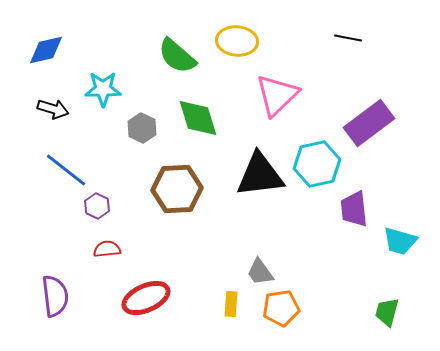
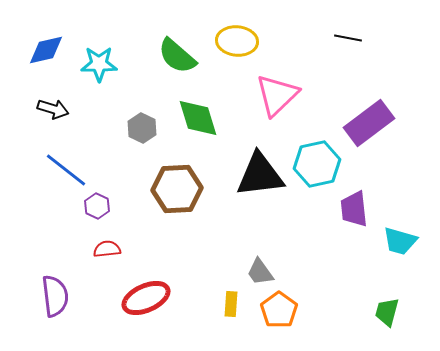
cyan star: moved 4 px left, 25 px up
orange pentagon: moved 2 px left, 2 px down; rotated 27 degrees counterclockwise
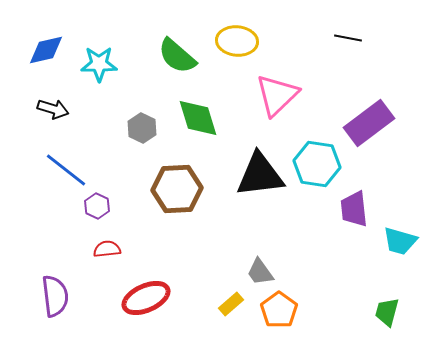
cyan hexagon: rotated 21 degrees clockwise
yellow rectangle: rotated 45 degrees clockwise
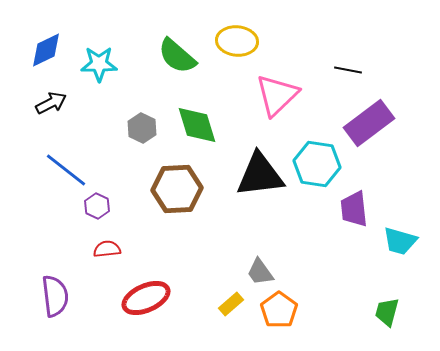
black line: moved 32 px down
blue diamond: rotated 12 degrees counterclockwise
black arrow: moved 2 px left, 6 px up; rotated 44 degrees counterclockwise
green diamond: moved 1 px left, 7 px down
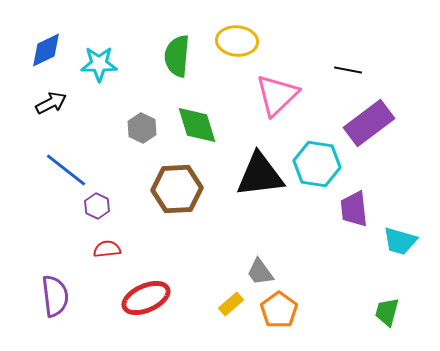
green semicircle: rotated 54 degrees clockwise
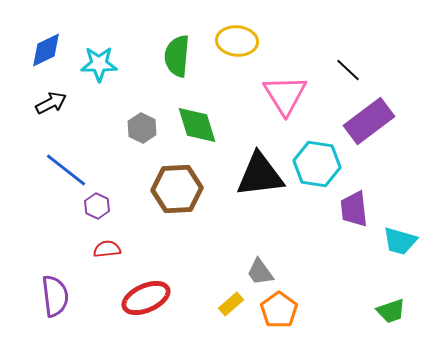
black line: rotated 32 degrees clockwise
pink triangle: moved 8 px right; rotated 18 degrees counterclockwise
purple rectangle: moved 2 px up
green trapezoid: moved 4 px right, 1 px up; rotated 124 degrees counterclockwise
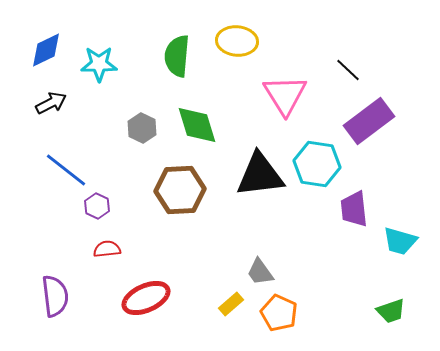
brown hexagon: moved 3 px right, 1 px down
orange pentagon: moved 3 px down; rotated 12 degrees counterclockwise
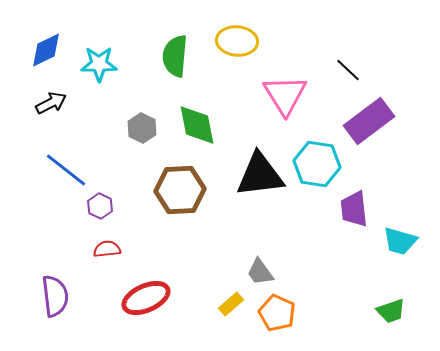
green semicircle: moved 2 px left
green diamond: rotated 6 degrees clockwise
purple hexagon: moved 3 px right
orange pentagon: moved 2 px left
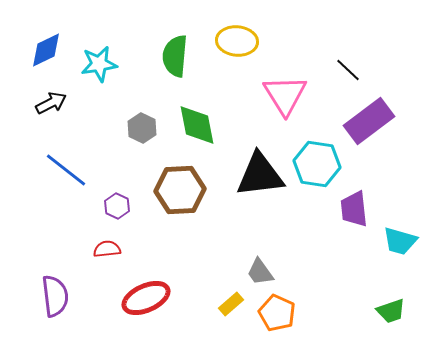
cyan star: rotated 9 degrees counterclockwise
purple hexagon: moved 17 px right
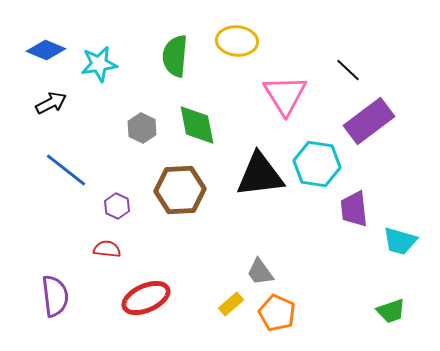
blue diamond: rotated 48 degrees clockwise
red semicircle: rotated 12 degrees clockwise
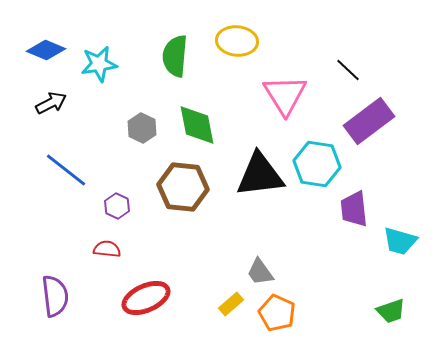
brown hexagon: moved 3 px right, 3 px up; rotated 9 degrees clockwise
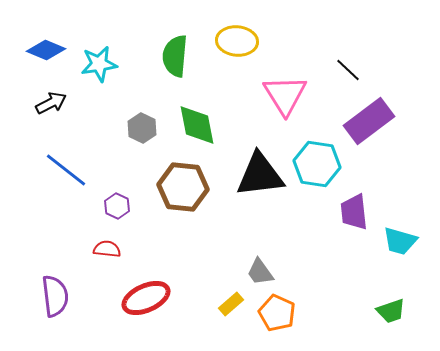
purple trapezoid: moved 3 px down
